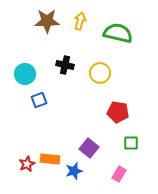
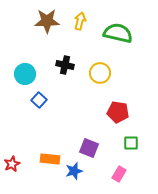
blue square: rotated 28 degrees counterclockwise
purple square: rotated 18 degrees counterclockwise
red star: moved 15 px left
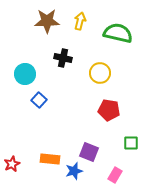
black cross: moved 2 px left, 7 px up
red pentagon: moved 9 px left, 2 px up
purple square: moved 4 px down
pink rectangle: moved 4 px left, 1 px down
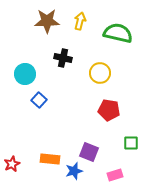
pink rectangle: rotated 42 degrees clockwise
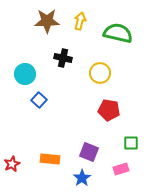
blue star: moved 8 px right, 7 px down; rotated 18 degrees counterclockwise
pink rectangle: moved 6 px right, 6 px up
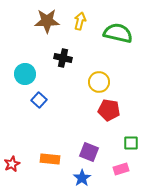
yellow circle: moved 1 px left, 9 px down
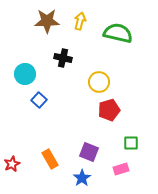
red pentagon: rotated 25 degrees counterclockwise
orange rectangle: rotated 54 degrees clockwise
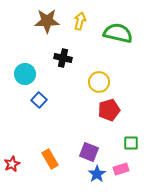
blue star: moved 15 px right, 4 px up
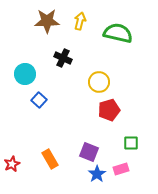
black cross: rotated 12 degrees clockwise
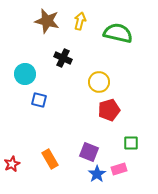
brown star: rotated 15 degrees clockwise
blue square: rotated 28 degrees counterclockwise
pink rectangle: moved 2 px left
